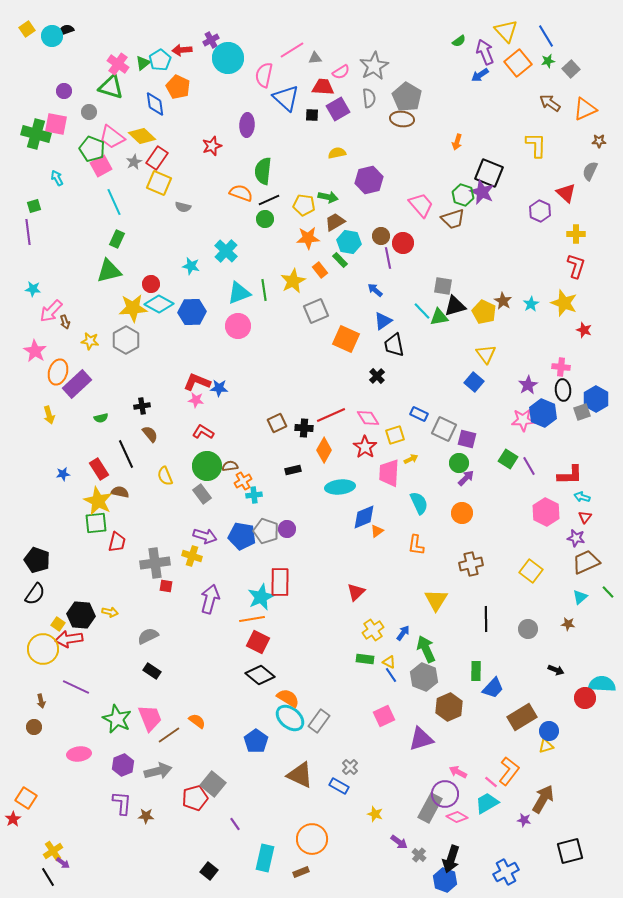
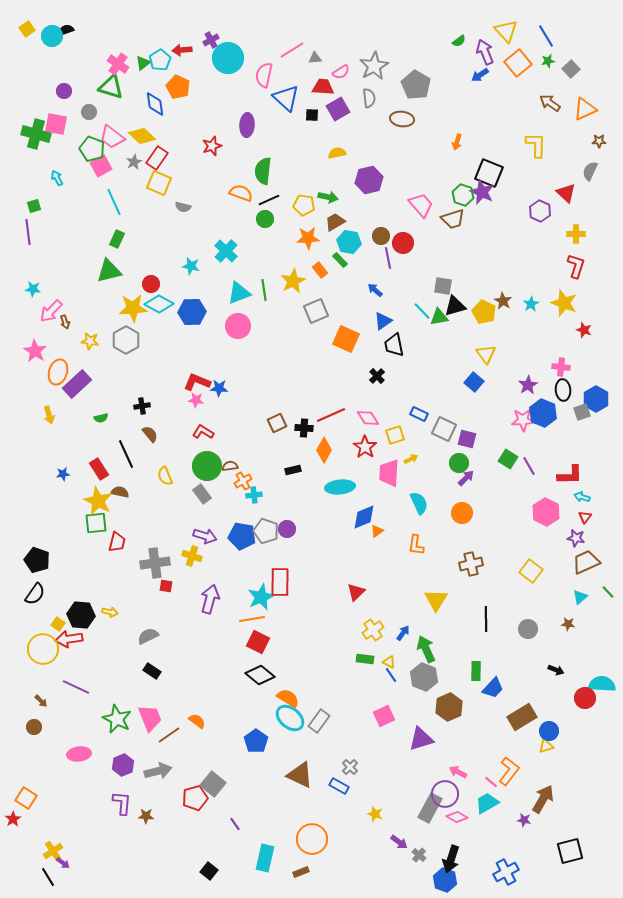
gray pentagon at (407, 97): moved 9 px right, 12 px up
brown arrow at (41, 701): rotated 32 degrees counterclockwise
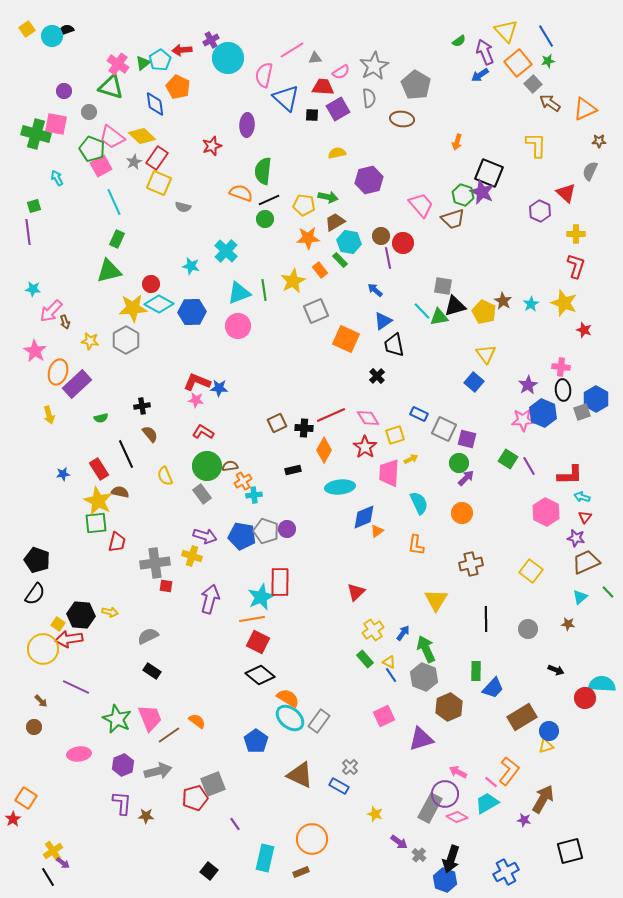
gray square at (571, 69): moved 38 px left, 15 px down
green rectangle at (365, 659): rotated 42 degrees clockwise
gray square at (213, 784): rotated 30 degrees clockwise
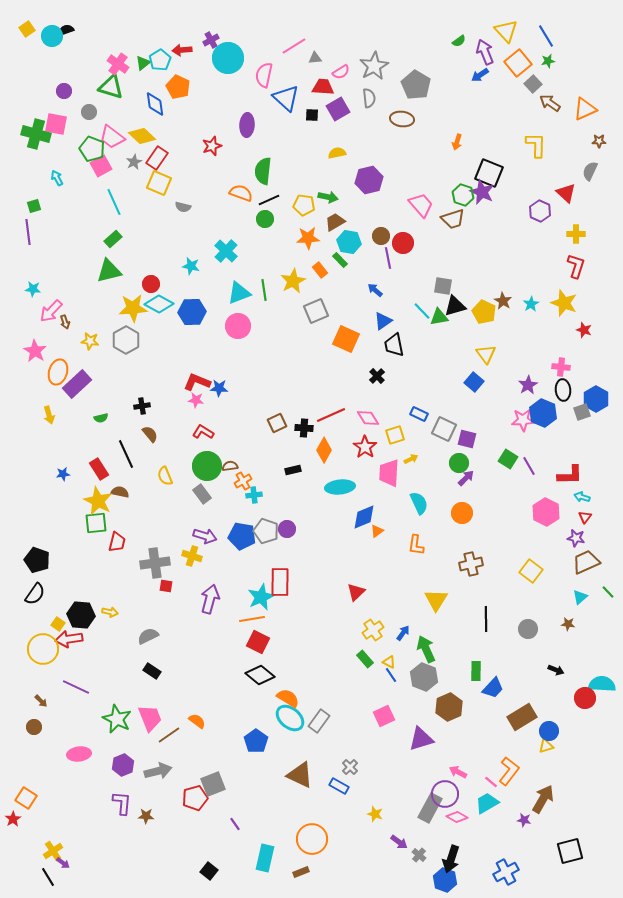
pink line at (292, 50): moved 2 px right, 4 px up
green rectangle at (117, 239): moved 4 px left; rotated 24 degrees clockwise
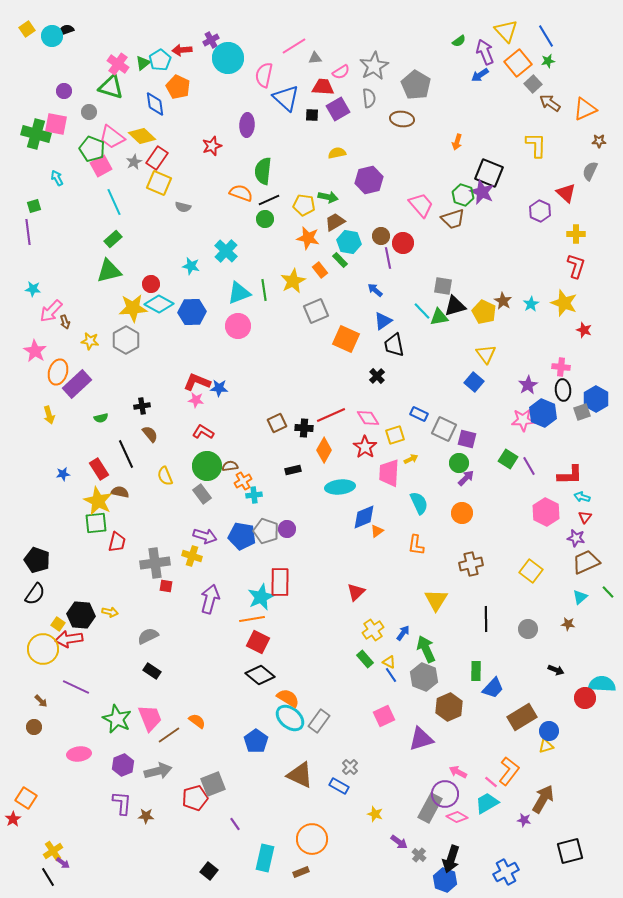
orange star at (308, 238): rotated 15 degrees clockwise
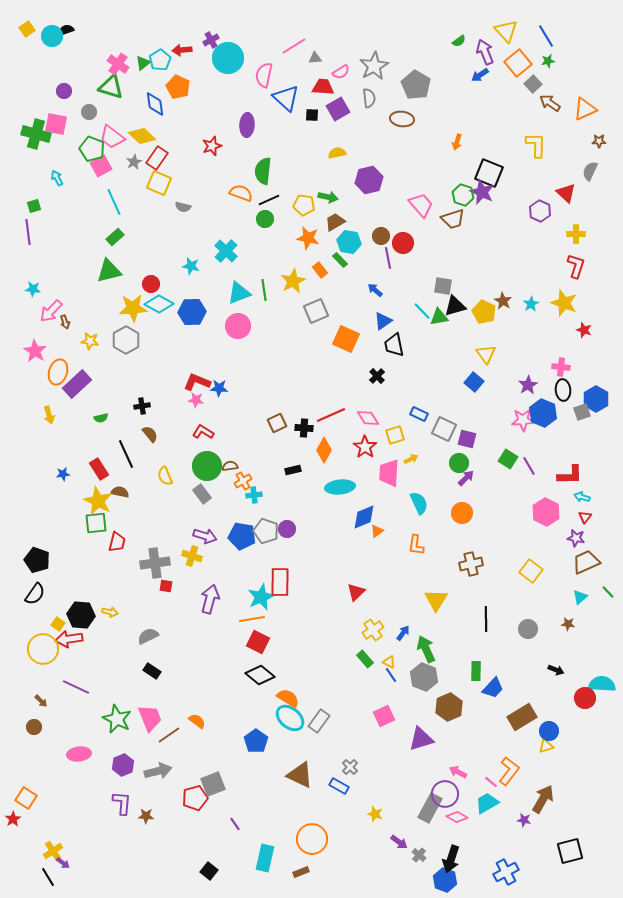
green rectangle at (113, 239): moved 2 px right, 2 px up
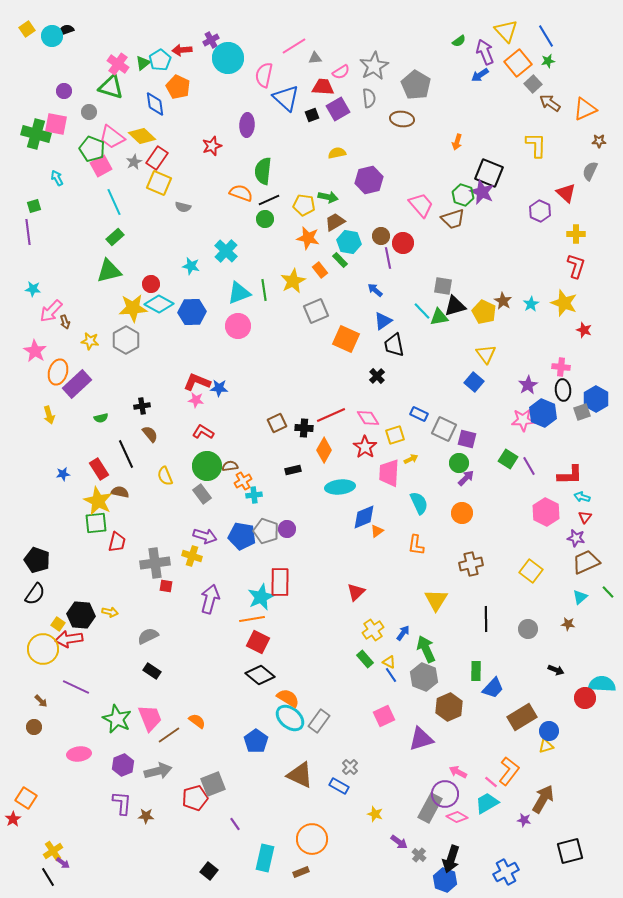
black square at (312, 115): rotated 24 degrees counterclockwise
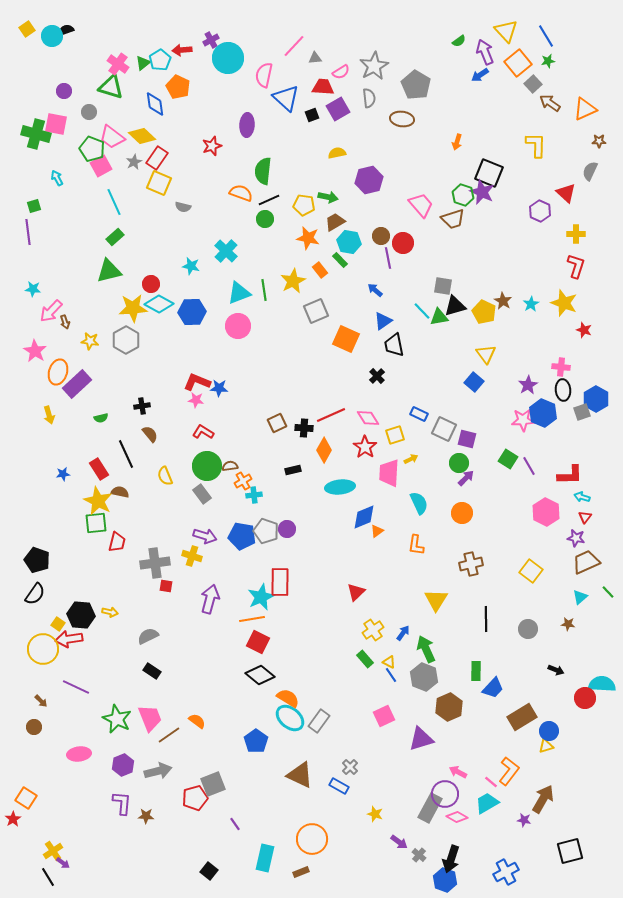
pink line at (294, 46): rotated 15 degrees counterclockwise
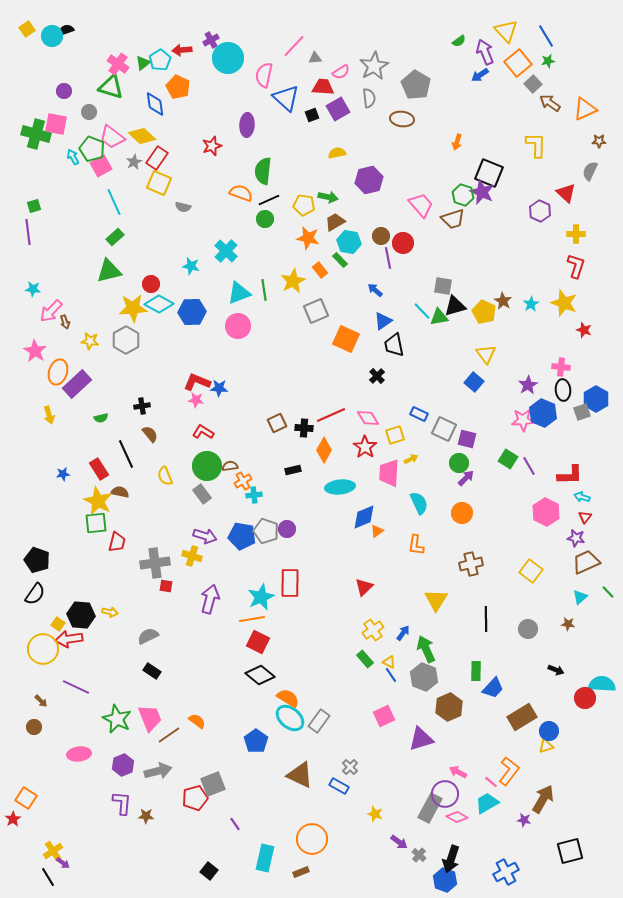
cyan arrow at (57, 178): moved 16 px right, 21 px up
red rectangle at (280, 582): moved 10 px right, 1 px down
red triangle at (356, 592): moved 8 px right, 5 px up
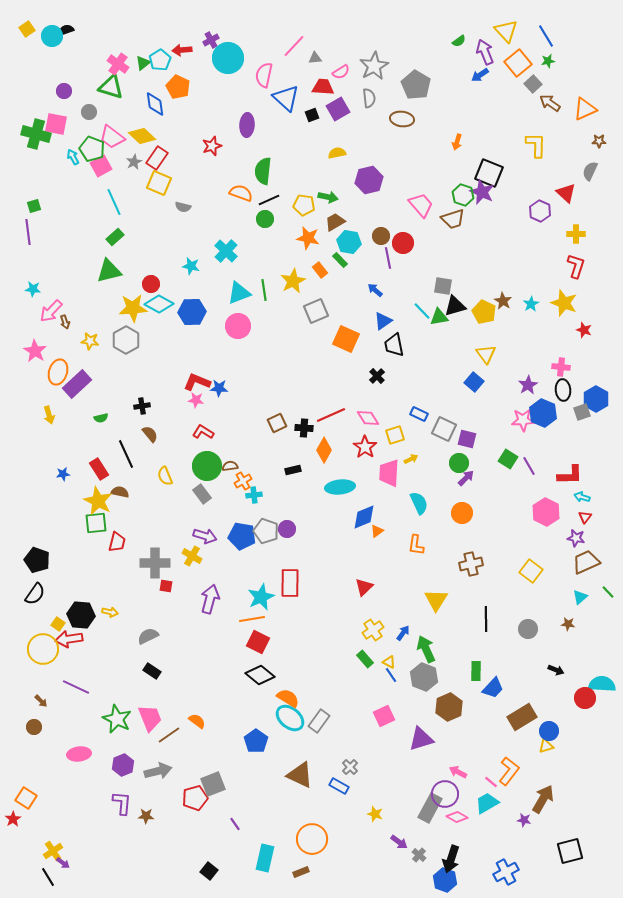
yellow cross at (192, 556): rotated 12 degrees clockwise
gray cross at (155, 563): rotated 8 degrees clockwise
